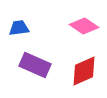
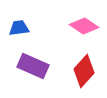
purple rectangle: moved 2 px left, 1 px down
red diamond: rotated 24 degrees counterclockwise
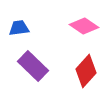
purple rectangle: rotated 20 degrees clockwise
red diamond: moved 2 px right
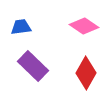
blue trapezoid: moved 2 px right, 1 px up
red diamond: moved 2 px down; rotated 12 degrees counterclockwise
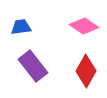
purple rectangle: rotated 8 degrees clockwise
red diamond: moved 2 px up
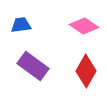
blue trapezoid: moved 2 px up
purple rectangle: rotated 16 degrees counterclockwise
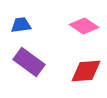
purple rectangle: moved 4 px left, 4 px up
red diamond: rotated 56 degrees clockwise
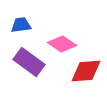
pink diamond: moved 22 px left, 18 px down
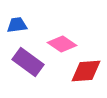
blue trapezoid: moved 4 px left
purple rectangle: moved 1 px left
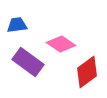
pink diamond: moved 1 px left
red diamond: moved 1 px right, 1 px down; rotated 32 degrees counterclockwise
